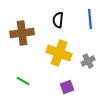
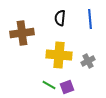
black semicircle: moved 2 px right, 2 px up
yellow cross: moved 2 px down; rotated 15 degrees counterclockwise
green line: moved 26 px right, 4 px down
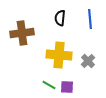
gray cross: rotated 16 degrees counterclockwise
purple square: rotated 24 degrees clockwise
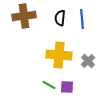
blue line: moved 8 px left
brown cross: moved 2 px right, 17 px up
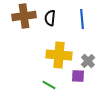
black semicircle: moved 10 px left
purple square: moved 11 px right, 11 px up
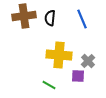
blue line: rotated 18 degrees counterclockwise
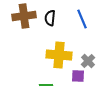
green line: moved 3 px left; rotated 32 degrees counterclockwise
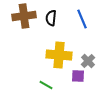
black semicircle: moved 1 px right
green line: rotated 32 degrees clockwise
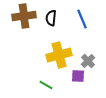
yellow cross: rotated 20 degrees counterclockwise
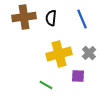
brown cross: moved 1 px down
yellow cross: moved 1 px up
gray cross: moved 1 px right, 8 px up
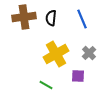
yellow cross: moved 3 px left; rotated 15 degrees counterclockwise
